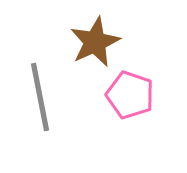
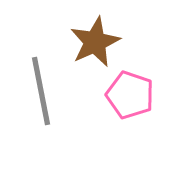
gray line: moved 1 px right, 6 px up
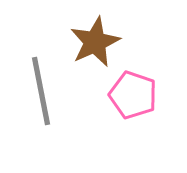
pink pentagon: moved 3 px right
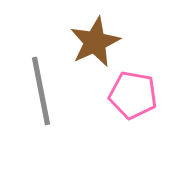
pink pentagon: rotated 9 degrees counterclockwise
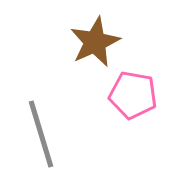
gray line: moved 43 px down; rotated 6 degrees counterclockwise
